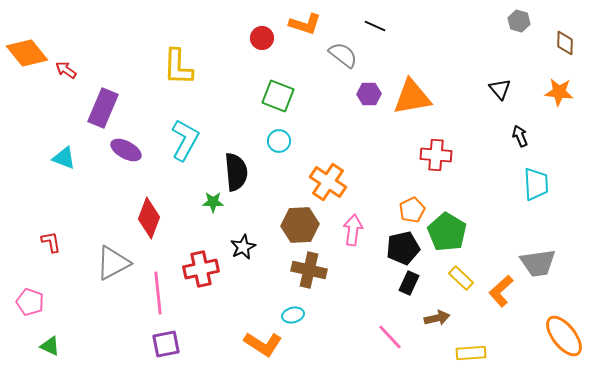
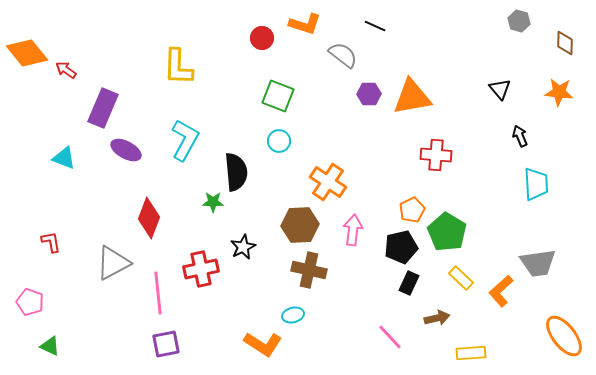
black pentagon at (403, 248): moved 2 px left, 1 px up
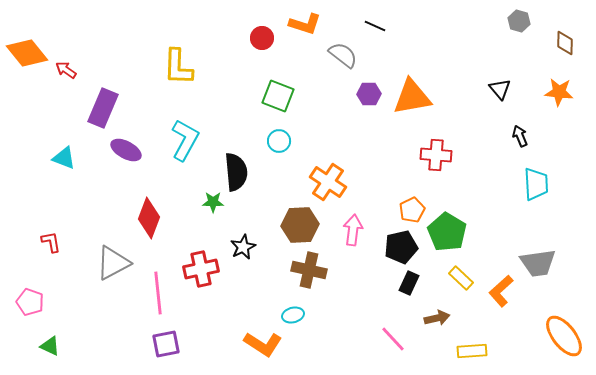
pink line at (390, 337): moved 3 px right, 2 px down
yellow rectangle at (471, 353): moved 1 px right, 2 px up
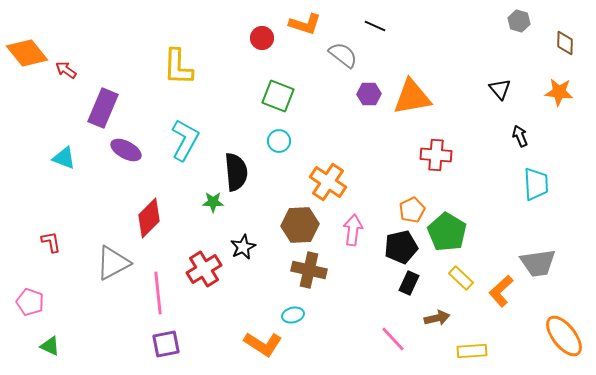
red diamond at (149, 218): rotated 24 degrees clockwise
red cross at (201, 269): moved 3 px right; rotated 20 degrees counterclockwise
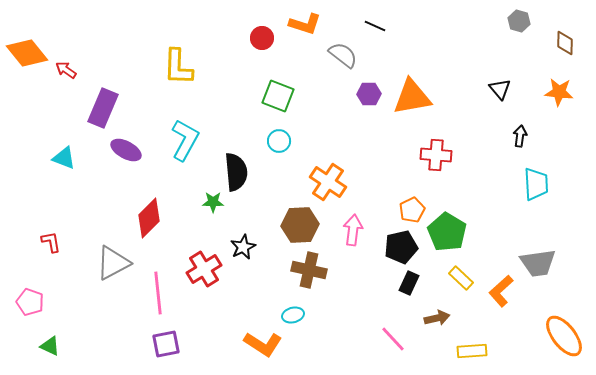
black arrow at (520, 136): rotated 30 degrees clockwise
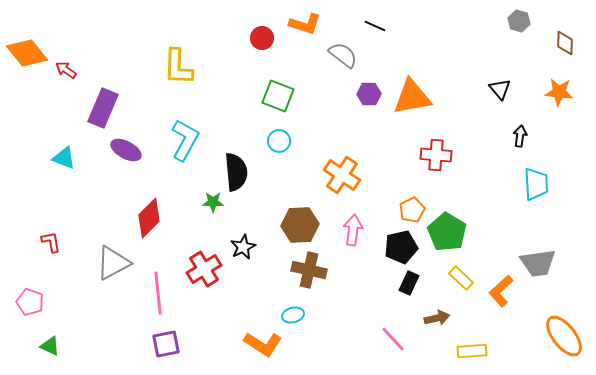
orange cross at (328, 182): moved 14 px right, 7 px up
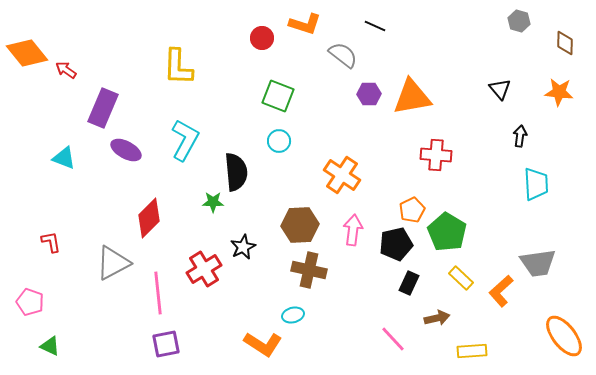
black pentagon at (401, 247): moved 5 px left, 3 px up
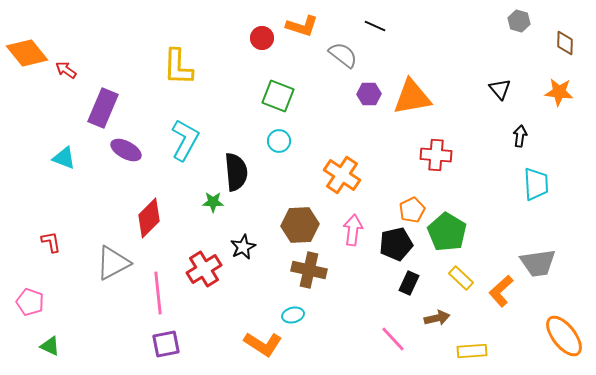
orange L-shape at (305, 24): moved 3 px left, 2 px down
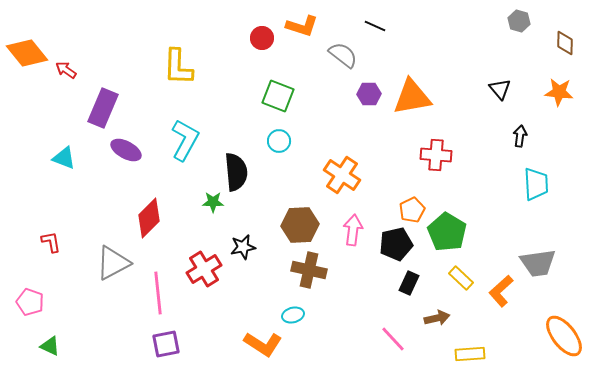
black star at (243, 247): rotated 15 degrees clockwise
yellow rectangle at (472, 351): moved 2 px left, 3 px down
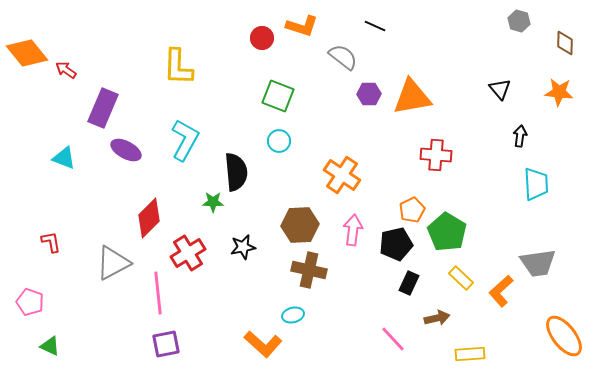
gray semicircle at (343, 55): moved 2 px down
red cross at (204, 269): moved 16 px left, 16 px up
orange L-shape at (263, 344): rotated 9 degrees clockwise
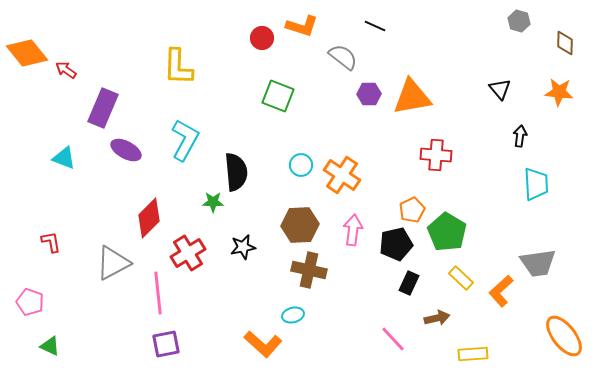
cyan circle at (279, 141): moved 22 px right, 24 px down
yellow rectangle at (470, 354): moved 3 px right
